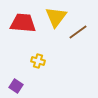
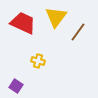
red trapezoid: rotated 20 degrees clockwise
brown line: rotated 18 degrees counterclockwise
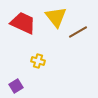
yellow triangle: rotated 15 degrees counterclockwise
brown line: rotated 24 degrees clockwise
purple square: rotated 24 degrees clockwise
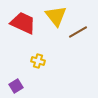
yellow triangle: moved 1 px up
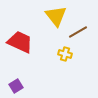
red trapezoid: moved 3 px left, 19 px down
yellow cross: moved 27 px right, 7 px up
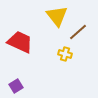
yellow triangle: moved 1 px right
brown line: rotated 12 degrees counterclockwise
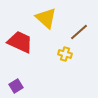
yellow triangle: moved 11 px left, 2 px down; rotated 10 degrees counterclockwise
brown line: moved 1 px right
